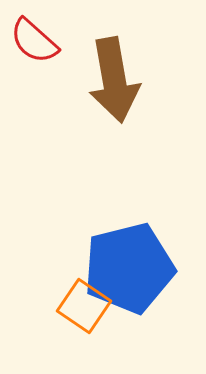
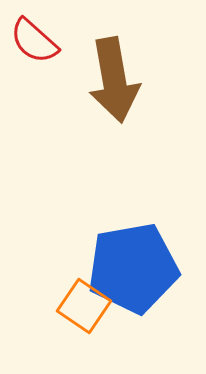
blue pentagon: moved 4 px right; rotated 4 degrees clockwise
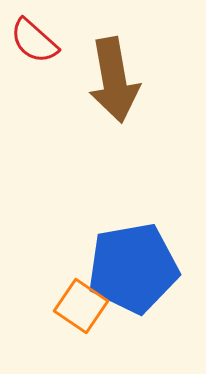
orange square: moved 3 px left
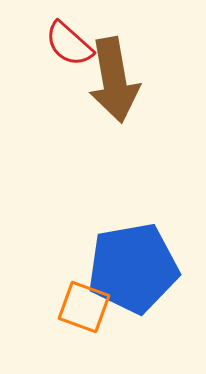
red semicircle: moved 35 px right, 3 px down
orange square: moved 3 px right, 1 px down; rotated 14 degrees counterclockwise
